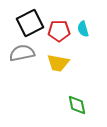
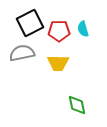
yellow trapezoid: rotated 10 degrees counterclockwise
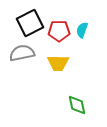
cyan semicircle: moved 1 px left, 1 px down; rotated 35 degrees clockwise
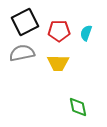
black square: moved 5 px left, 1 px up
cyan semicircle: moved 4 px right, 3 px down
green diamond: moved 1 px right, 2 px down
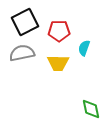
cyan semicircle: moved 2 px left, 15 px down
green diamond: moved 13 px right, 2 px down
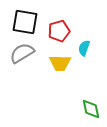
black square: rotated 36 degrees clockwise
red pentagon: rotated 15 degrees counterclockwise
gray semicircle: rotated 20 degrees counterclockwise
yellow trapezoid: moved 2 px right
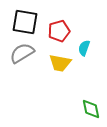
yellow trapezoid: rotated 10 degrees clockwise
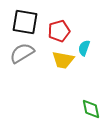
yellow trapezoid: moved 3 px right, 3 px up
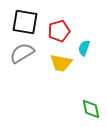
yellow trapezoid: moved 2 px left, 3 px down
